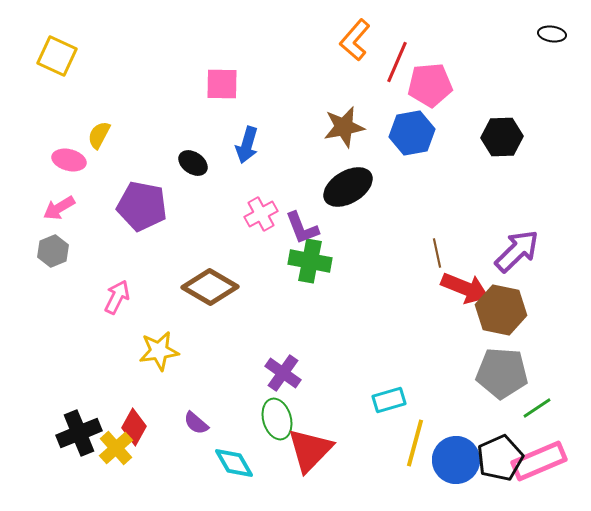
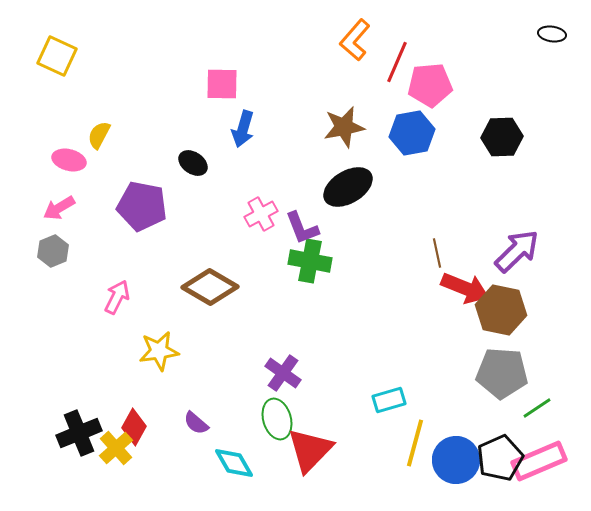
blue arrow at (247, 145): moved 4 px left, 16 px up
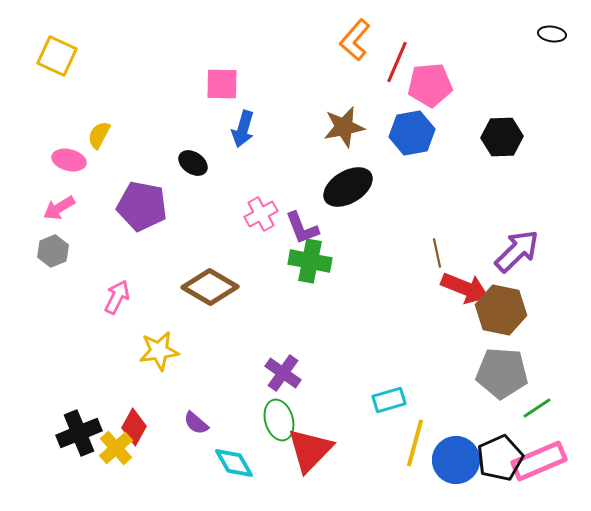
green ellipse at (277, 419): moved 2 px right, 1 px down
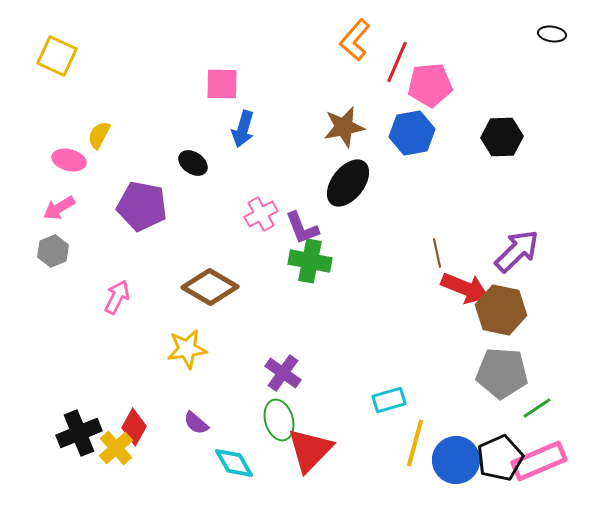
black ellipse at (348, 187): moved 4 px up; rotated 21 degrees counterclockwise
yellow star at (159, 351): moved 28 px right, 2 px up
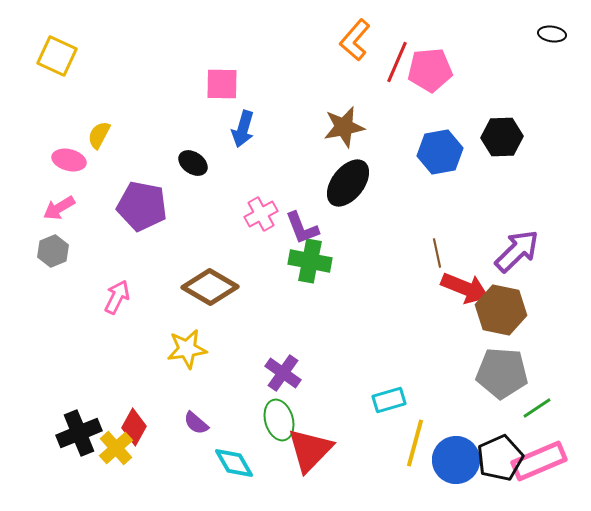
pink pentagon at (430, 85): moved 15 px up
blue hexagon at (412, 133): moved 28 px right, 19 px down
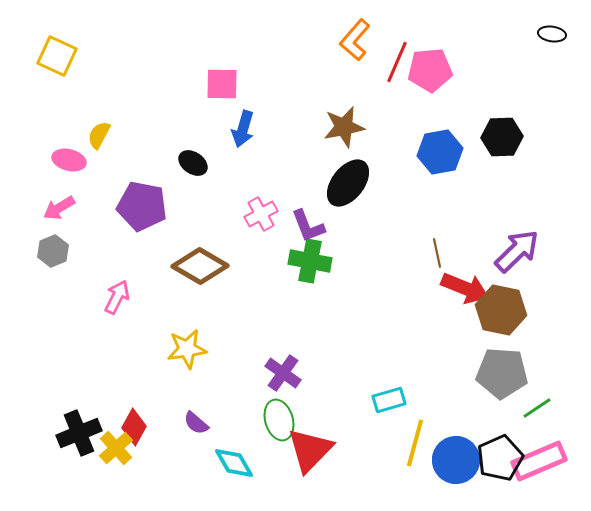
purple L-shape at (302, 228): moved 6 px right, 2 px up
brown diamond at (210, 287): moved 10 px left, 21 px up
